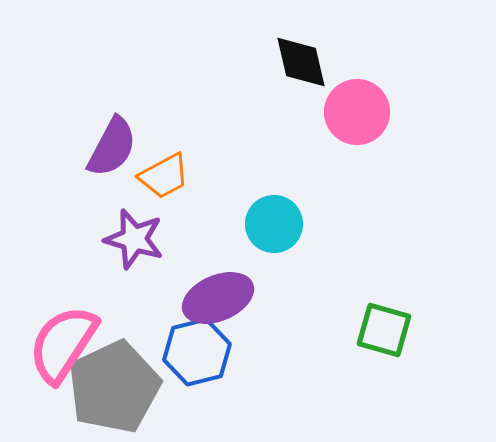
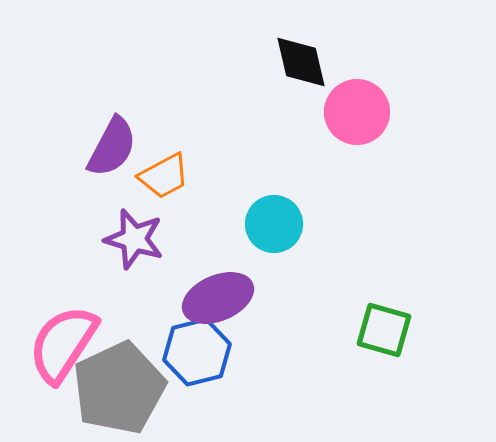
gray pentagon: moved 5 px right, 1 px down
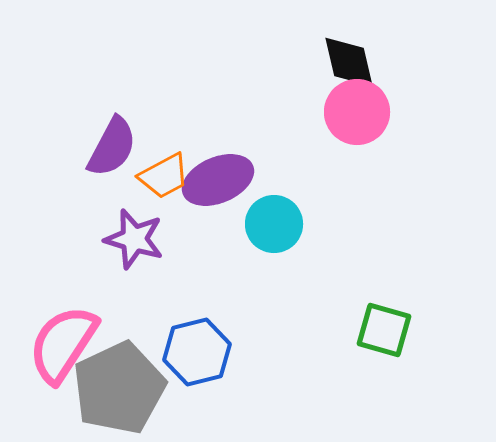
black diamond: moved 48 px right
purple ellipse: moved 118 px up
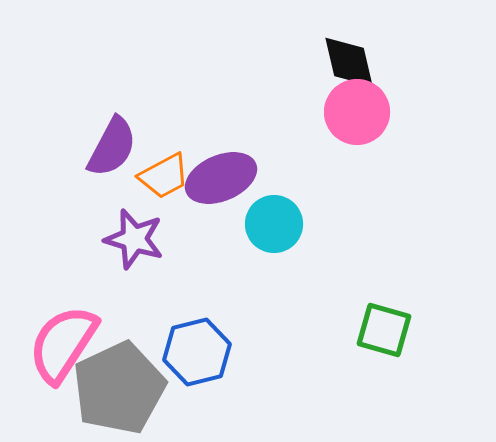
purple ellipse: moved 3 px right, 2 px up
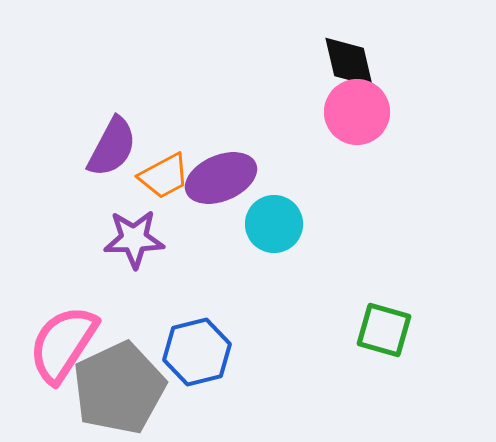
purple star: rotated 18 degrees counterclockwise
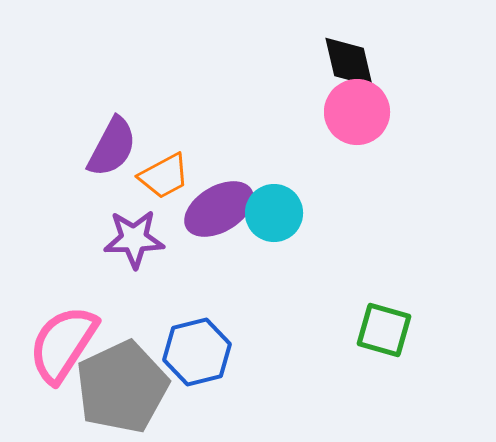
purple ellipse: moved 2 px left, 31 px down; rotated 8 degrees counterclockwise
cyan circle: moved 11 px up
gray pentagon: moved 3 px right, 1 px up
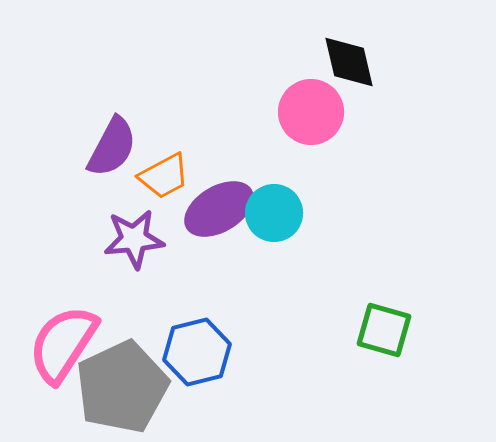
pink circle: moved 46 px left
purple star: rotated 4 degrees counterclockwise
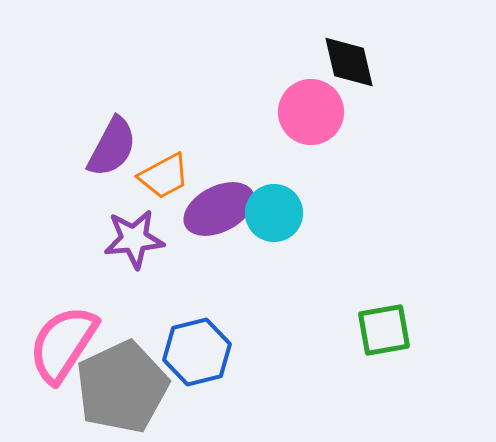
purple ellipse: rotated 4 degrees clockwise
green square: rotated 26 degrees counterclockwise
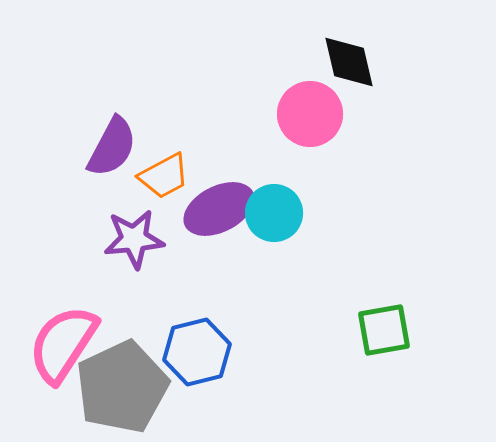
pink circle: moved 1 px left, 2 px down
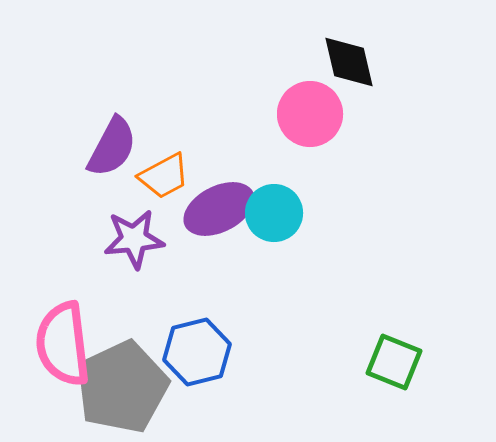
green square: moved 10 px right, 32 px down; rotated 32 degrees clockwise
pink semicircle: rotated 40 degrees counterclockwise
